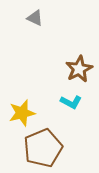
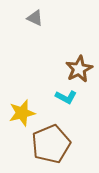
cyan L-shape: moved 5 px left, 5 px up
brown pentagon: moved 8 px right, 4 px up
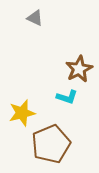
cyan L-shape: moved 1 px right; rotated 10 degrees counterclockwise
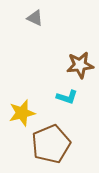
brown star: moved 1 px right, 4 px up; rotated 20 degrees clockwise
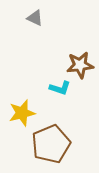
cyan L-shape: moved 7 px left, 9 px up
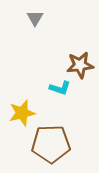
gray triangle: rotated 36 degrees clockwise
brown pentagon: rotated 21 degrees clockwise
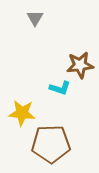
yellow star: rotated 20 degrees clockwise
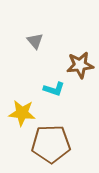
gray triangle: moved 23 px down; rotated 12 degrees counterclockwise
cyan L-shape: moved 6 px left, 1 px down
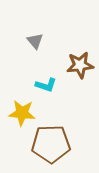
cyan L-shape: moved 8 px left, 4 px up
